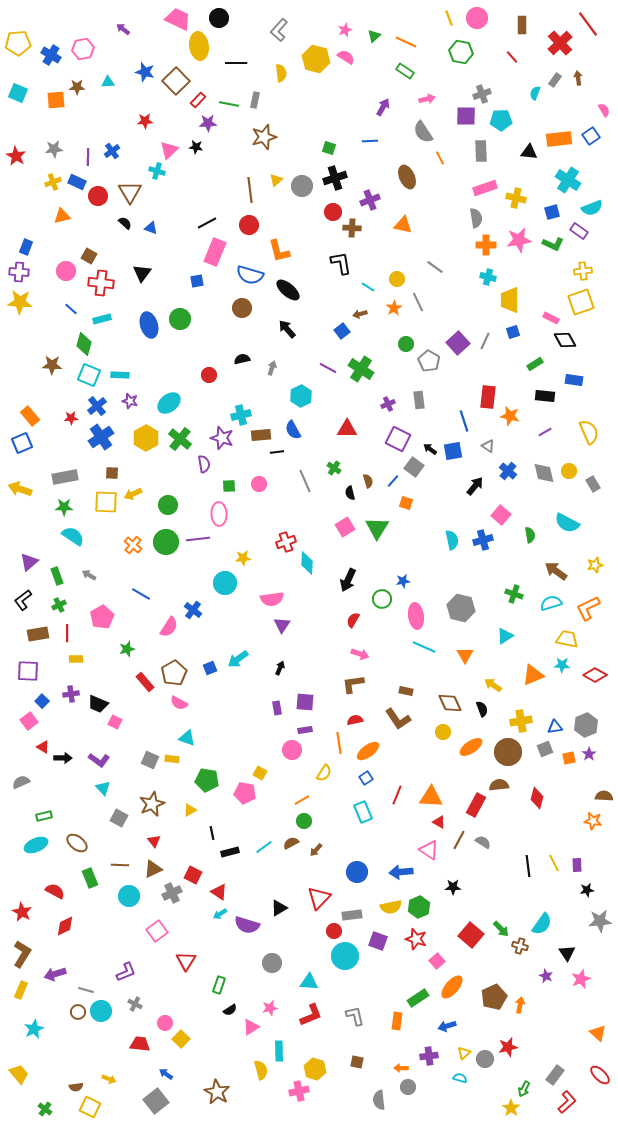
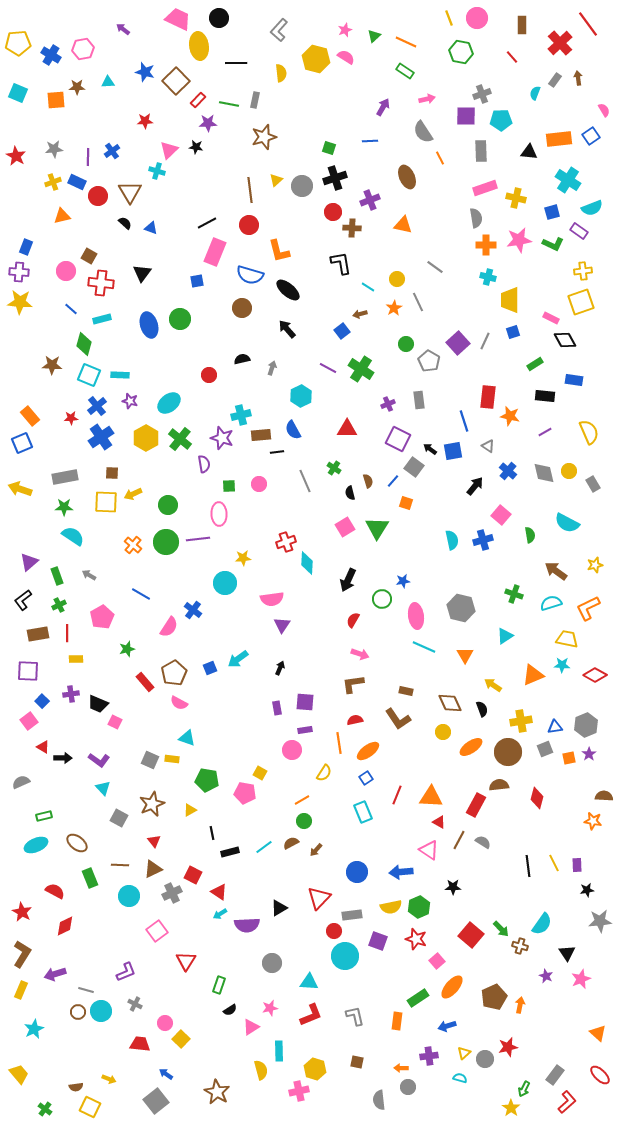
purple semicircle at (247, 925): rotated 20 degrees counterclockwise
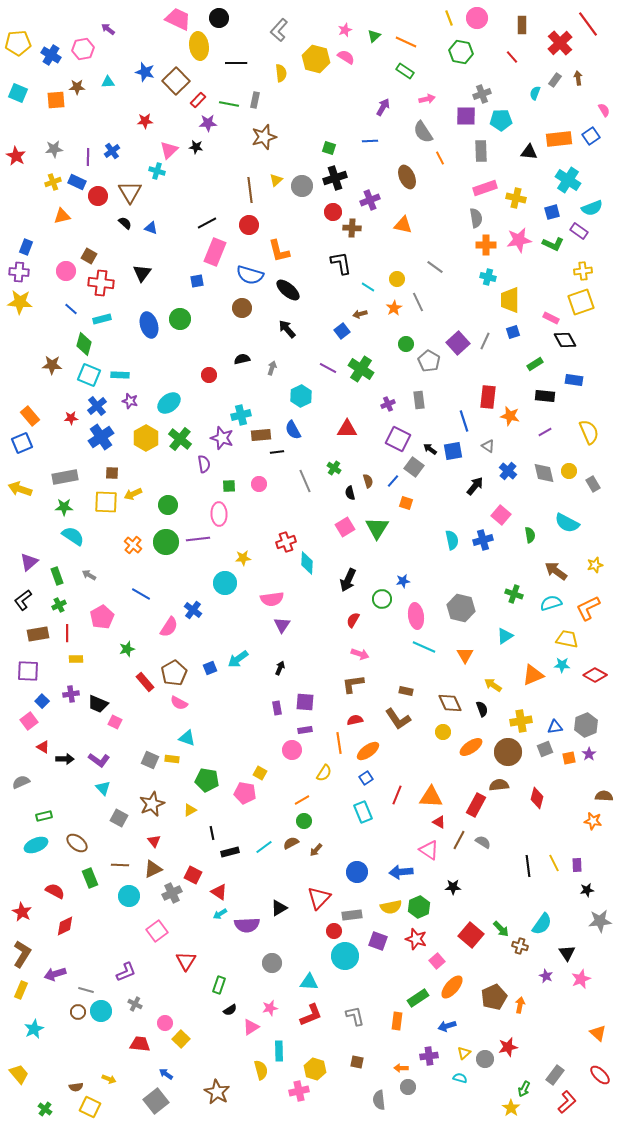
purple arrow at (123, 29): moved 15 px left
black arrow at (63, 758): moved 2 px right, 1 px down
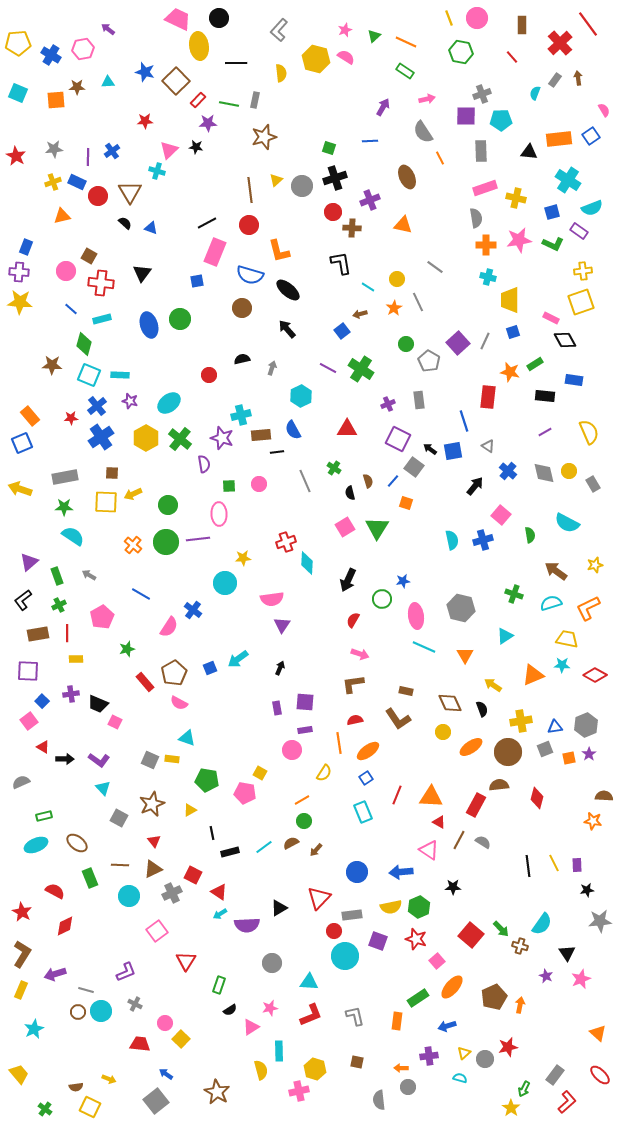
orange star at (510, 416): moved 44 px up
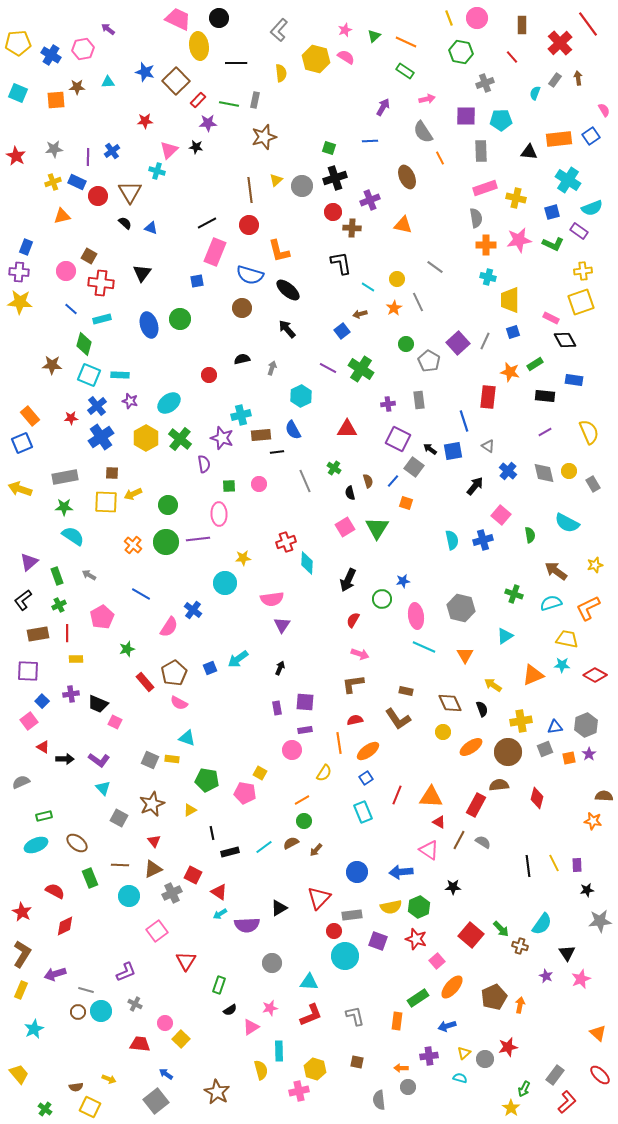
gray cross at (482, 94): moved 3 px right, 11 px up
purple cross at (388, 404): rotated 16 degrees clockwise
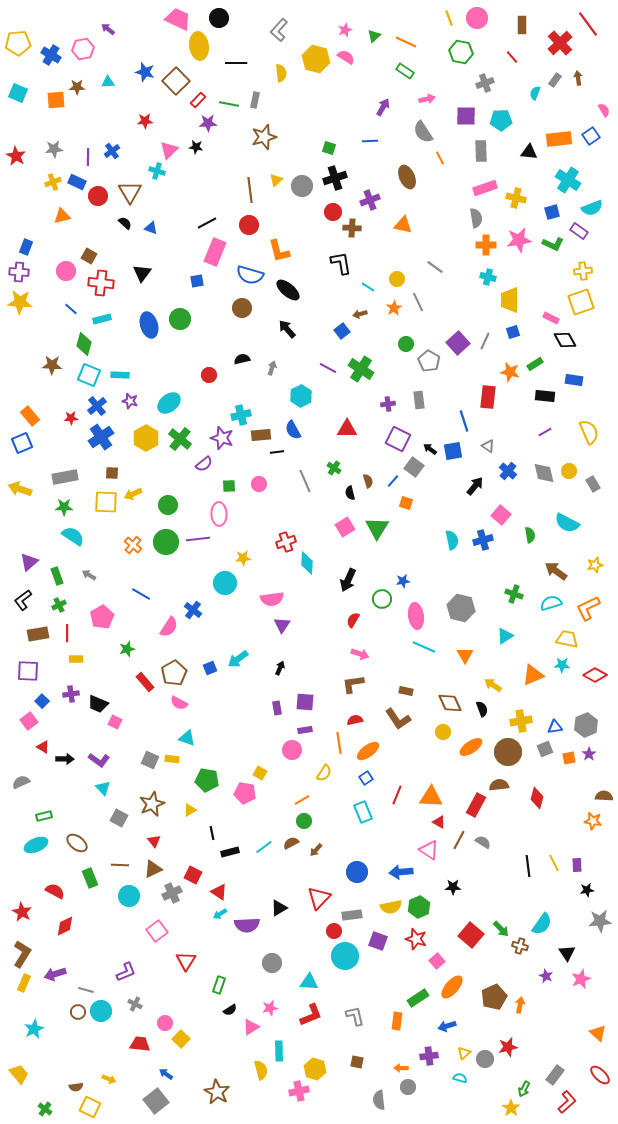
purple semicircle at (204, 464): rotated 60 degrees clockwise
yellow rectangle at (21, 990): moved 3 px right, 7 px up
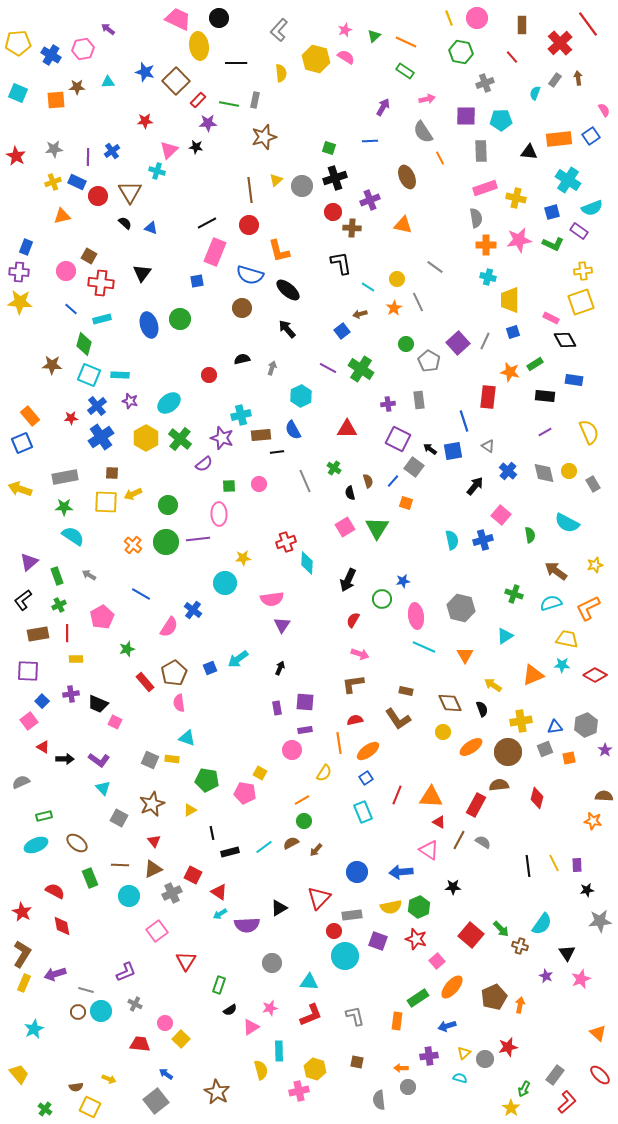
pink semicircle at (179, 703): rotated 54 degrees clockwise
purple star at (589, 754): moved 16 px right, 4 px up
red diamond at (65, 926): moved 3 px left; rotated 75 degrees counterclockwise
